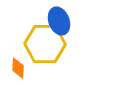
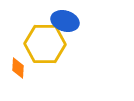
blue ellipse: moved 6 px right; rotated 52 degrees counterclockwise
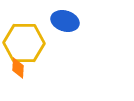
yellow hexagon: moved 21 px left, 1 px up
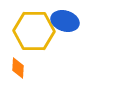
yellow hexagon: moved 10 px right, 12 px up
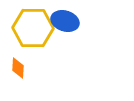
yellow hexagon: moved 1 px left, 3 px up
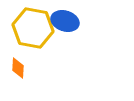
yellow hexagon: rotated 9 degrees clockwise
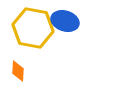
orange diamond: moved 3 px down
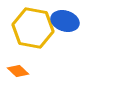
orange diamond: rotated 50 degrees counterclockwise
